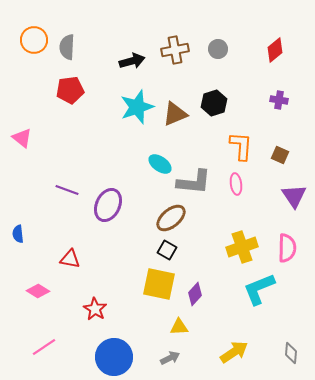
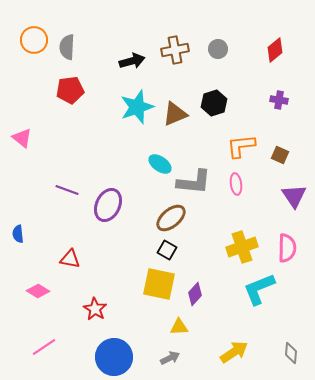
orange L-shape: rotated 100 degrees counterclockwise
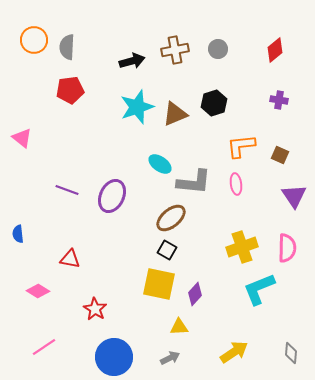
purple ellipse: moved 4 px right, 9 px up
